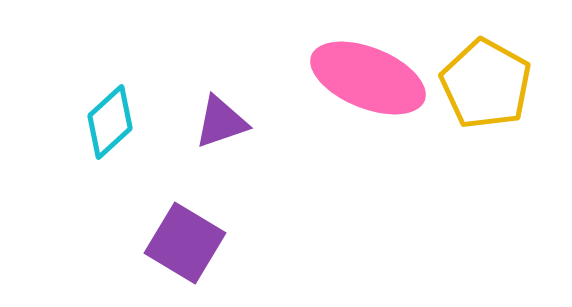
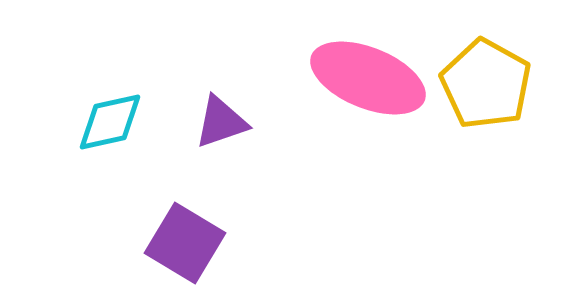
cyan diamond: rotated 30 degrees clockwise
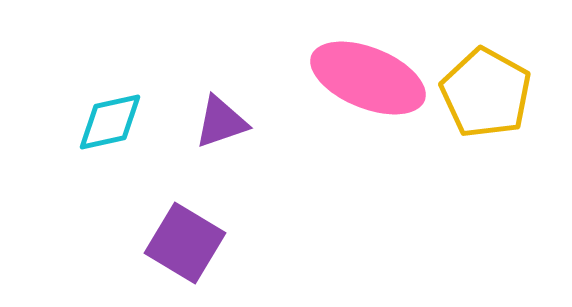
yellow pentagon: moved 9 px down
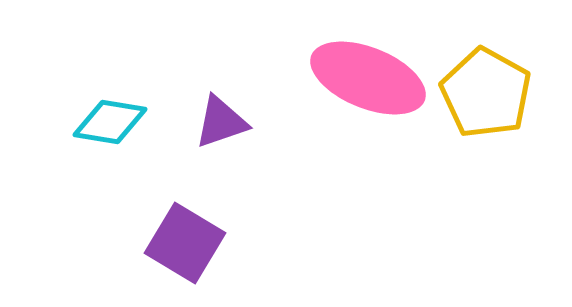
cyan diamond: rotated 22 degrees clockwise
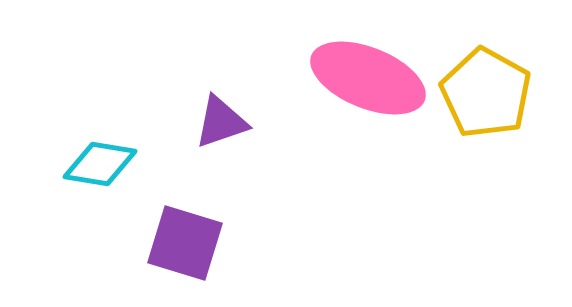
cyan diamond: moved 10 px left, 42 px down
purple square: rotated 14 degrees counterclockwise
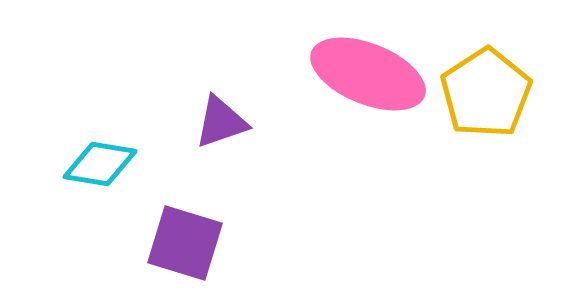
pink ellipse: moved 4 px up
yellow pentagon: rotated 10 degrees clockwise
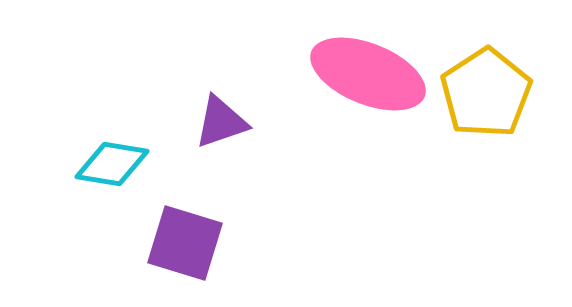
cyan diamond: moved 12 px right
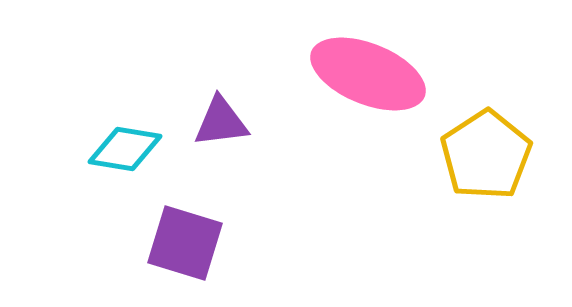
yellow pentagon: moved 62 px down
purple triangle: rotated 12 degrees clockwise
cyan diamond: moved 13 px right, 15 px up
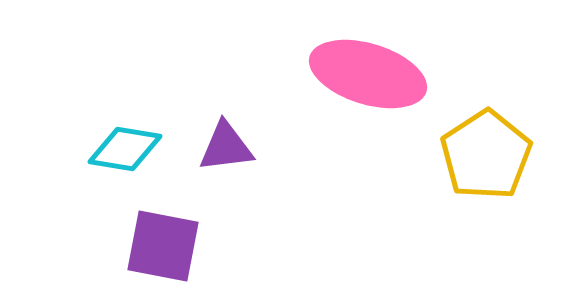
pink ellipse: rotated 5 degrees counterclockwise
purple triangle: moved 5 px right, 25 px down
purple square: moved 22 px left, 3 px down; rotated 6 degrees counterclockwise
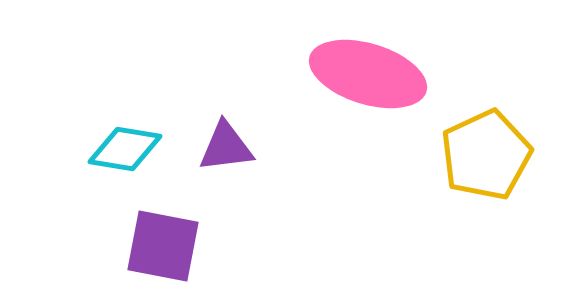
yellow pentagon: rotated 8 degrees clockwise
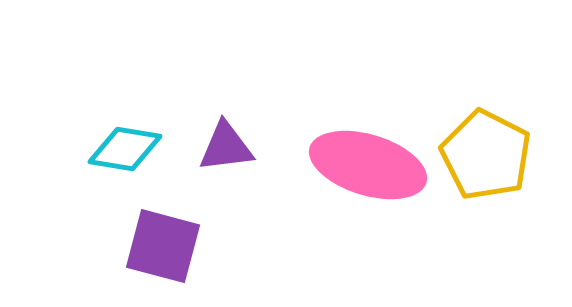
pink ellipse: moved 91 px down
yellow pentagon: rotated 20 degrees counterclockwise
purple square: rotated 4 degrees clockwise
